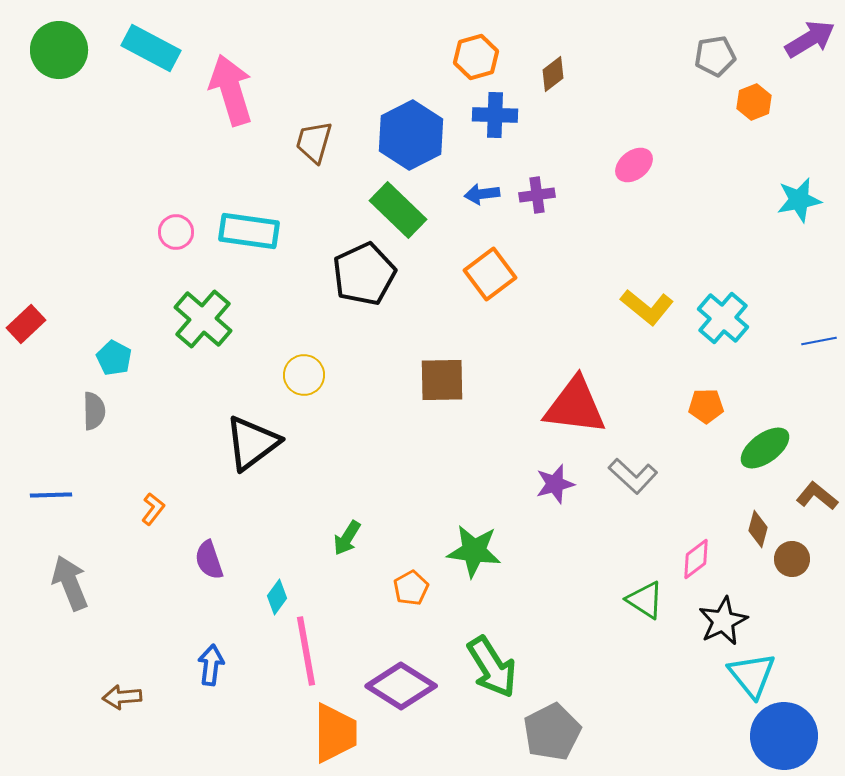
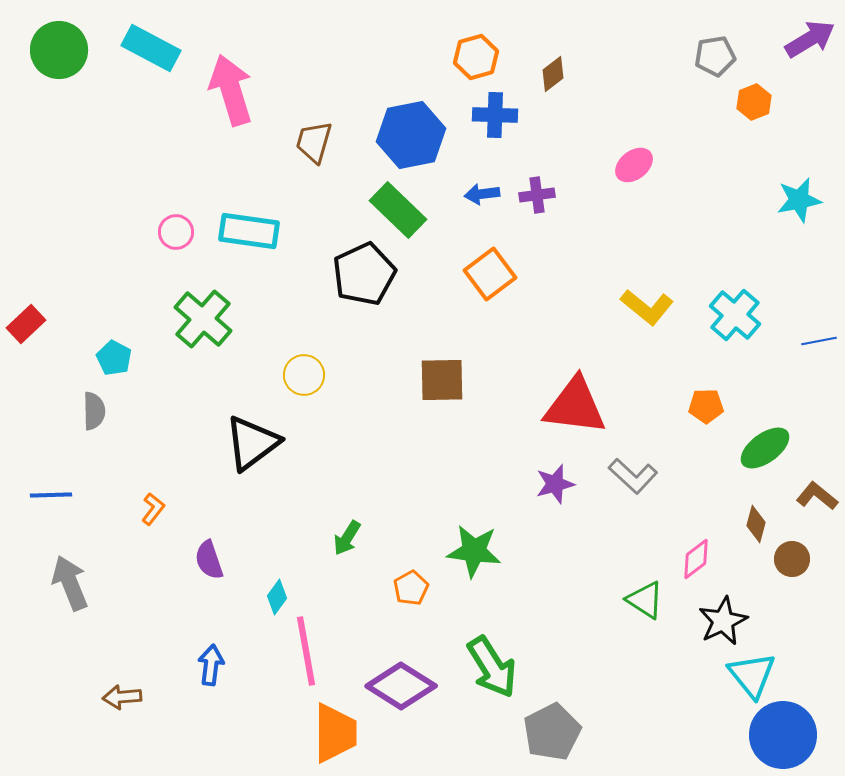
blue hexagon at (411, 135): rotated 16 degrees clockwise
cyan cross at (723, 318): moved 12 px right, 3 px up
brown diamond at (758, 529): moved 2 px left, 5 px up
blue circle at (784, 736): moved 1 px left, 1 px up
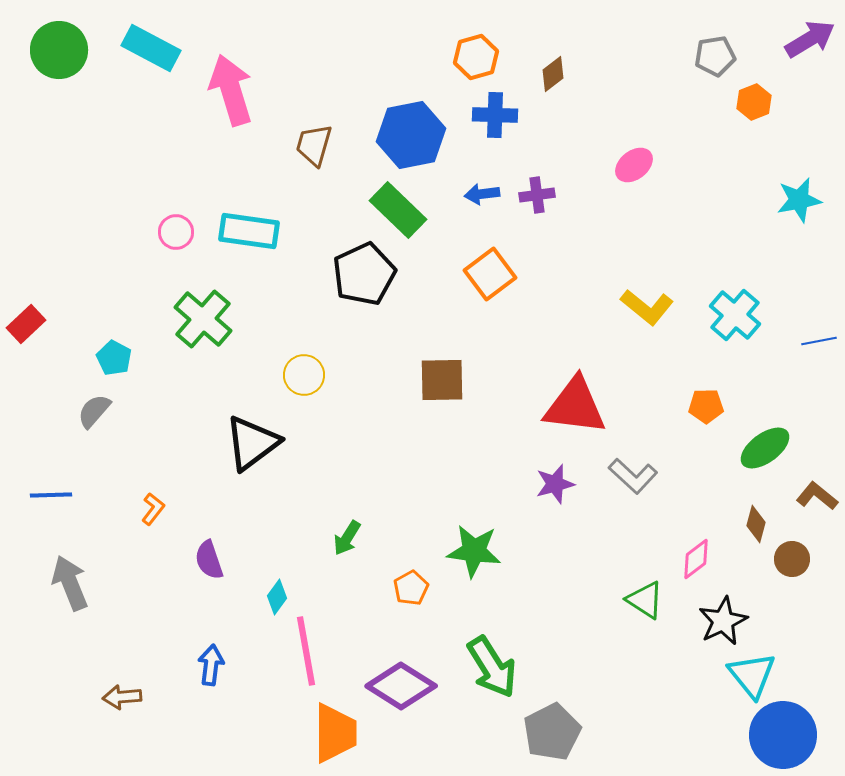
brown trapezoid at (314, 142): moved 3 px down
gray semicircle at (94, 411): rotated 138 degrees counterclockwise
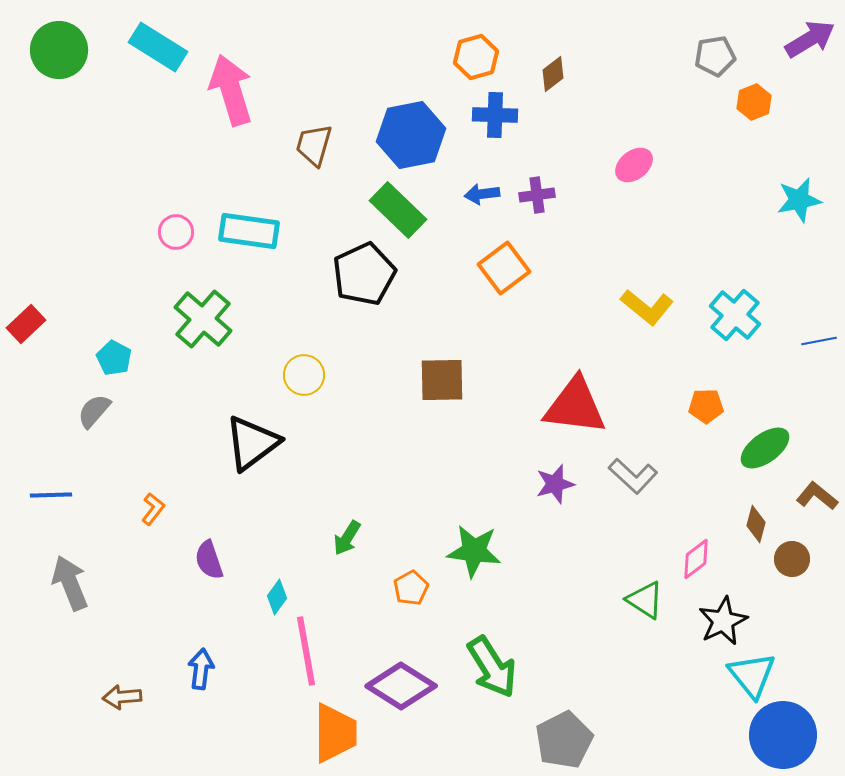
cyan rectangle at (151, 48): moved 7 px right, 1 px up; rotated 4 degrees clockwise
orange square at (490, 274): moved 14 px right, 6 px up
blue arrow at (211, 665): moved 10 px left, 4 px down
gray pentagon at (552, 732): moved 12 px right, 8 px down
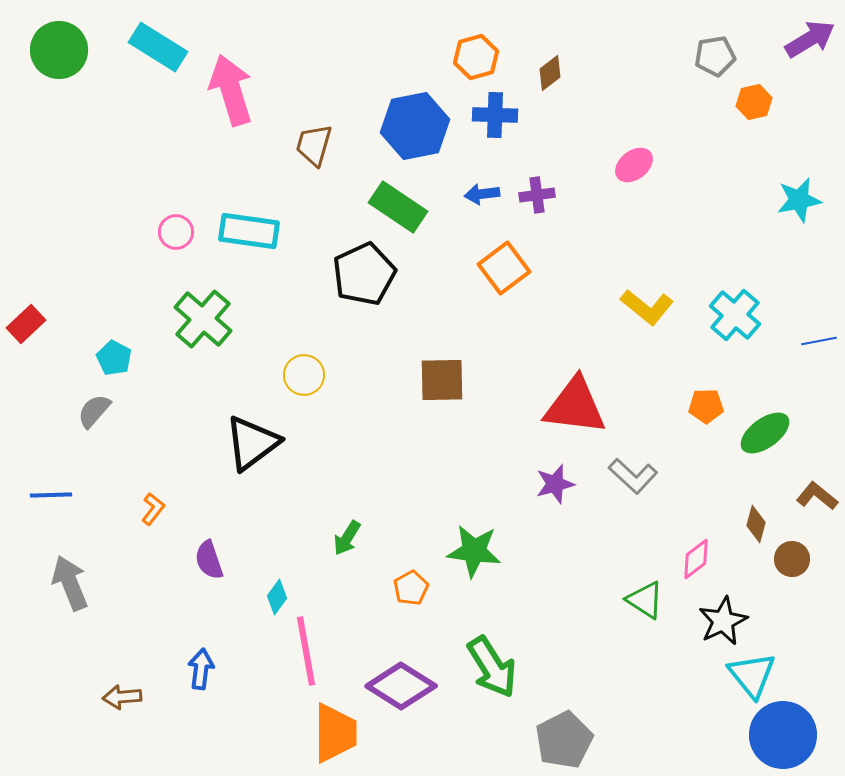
brown diamond at (553, 74): moved 3 px left, 1 px up
orange hexagon at (754, 102): rotated 8 degrees clockwise
blue hexagon at (411, 135): moved 4 px right, 9 px up
green rectangle at (398, 210): moved 3 px up; rotated 10 degrees counterclockwise
green ellipse at (765, 448): moved 15 px up
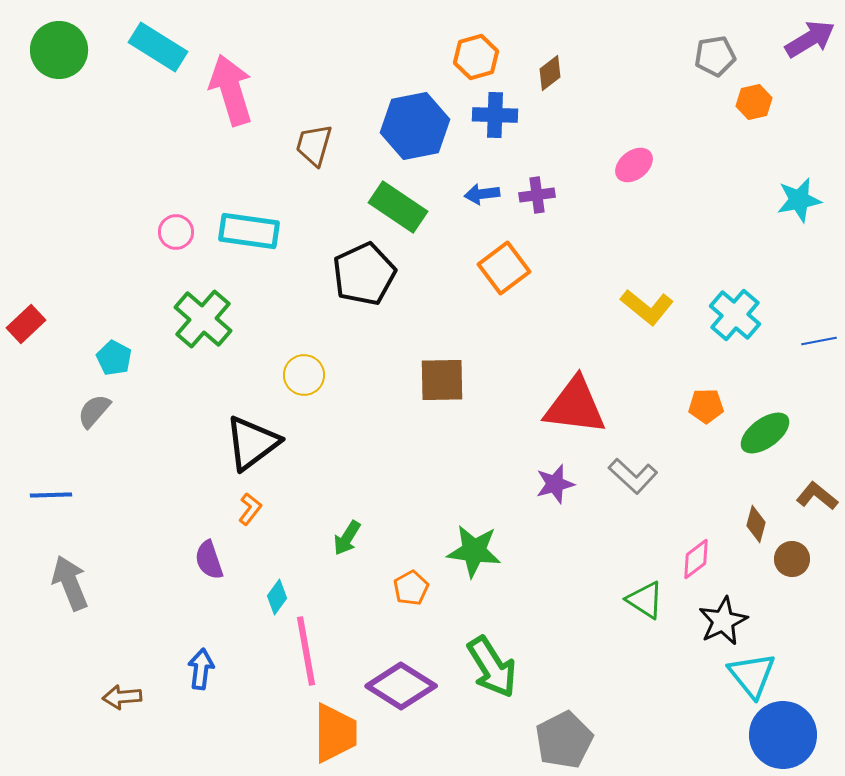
orange L-shape at (153, 509): moved 97 px right
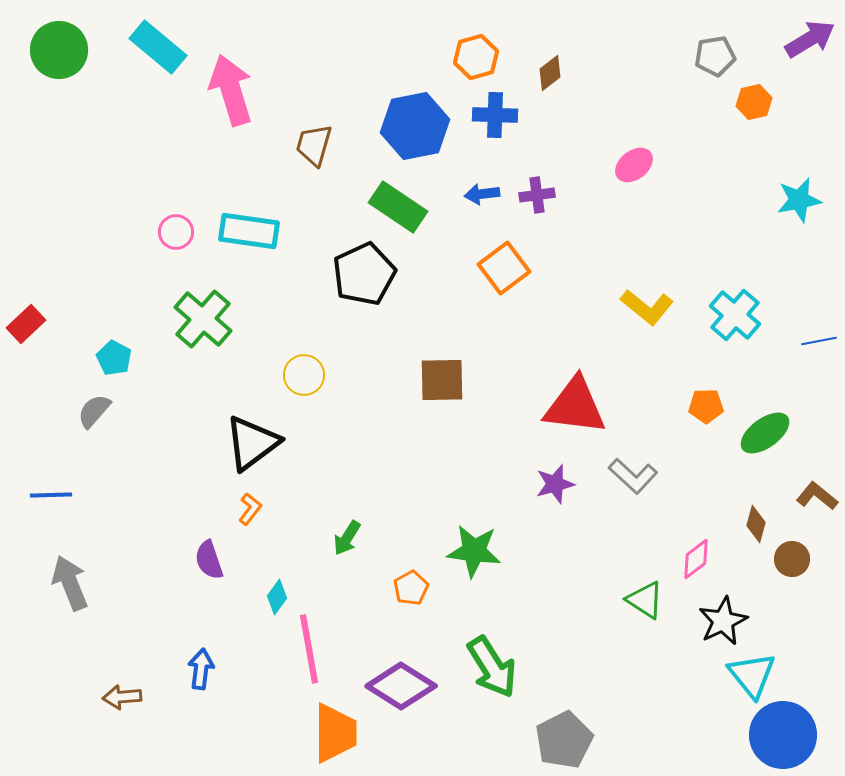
cyan rectangle at (158, 47): rotated 8 degrees clockwise
pink line at (306, 651): moved 3 px right, 2 px up
